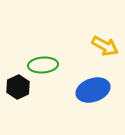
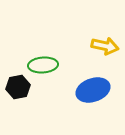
yellow arrow: rotated 16 degrees counterclockwise
black hexagon: rotated 15 degrees clockwise
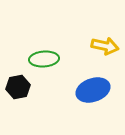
green ellipse: moved 1 px right, 6 px up
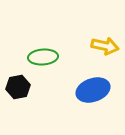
green ellipse: moved 1 px left, 2 px up
